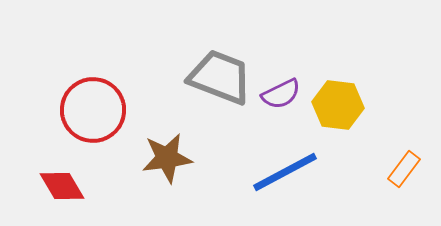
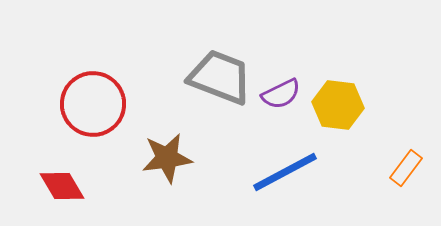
red circle: moved 6 px up
orange rectangle: moved 2 px right, 1 px up
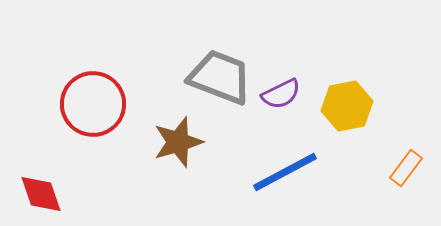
yellow hexagon: moved 9 px right, 1 px down; rotated 18 degrees counterclockwise
brown star: moved 11 px right, 16 px up; rotated 9 degrees counterclockwise
red diamond: moved 21 px left, 8 px down; rotated 12 degrees clockwise
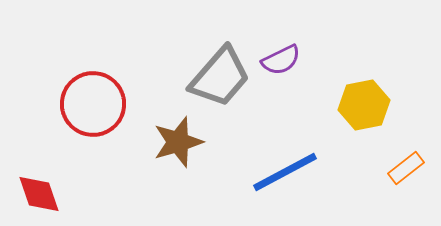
gray trapezoid: rotated 110 degrees clockwise
purple semicircle: moved 34 px up
yellow hexagon: moved 17 px right, 1 px up
orange rectangle: rotated 15 degrees clockwise
red diamond: moved 2 px left
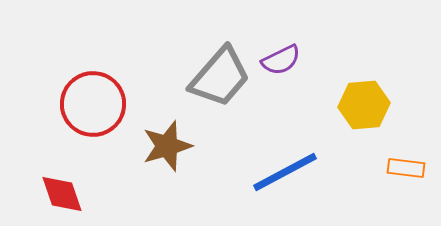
yellow hexagon: rotated 6 degrees clockwise
brown star: moved 11 px left, 4 px down
orange rectangle: rotated 45 degrees clockwise
red diamond: moved 23 px right
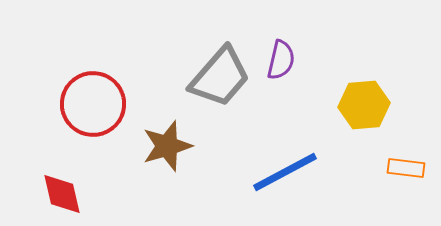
purple semicircle: rotated 51 degrees counterclockwise
red diamond: rotated 6 degrees clockwise
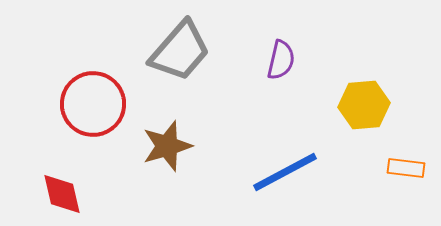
gray trapezoid: moved 40 px left, 26 px up
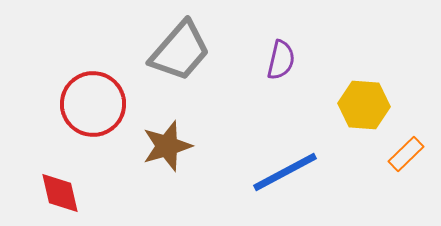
yellow hexagon: rotated 9 degrees clockwise
orange rectangle: moved 14 px up; rotated 51 degrees counterclockwise
red diamond: moved 2 px left, 1 px up
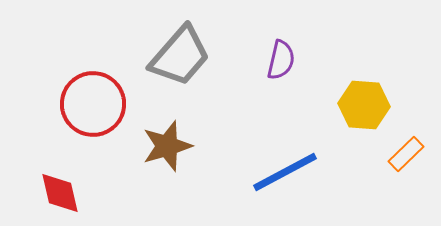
gray trapezoid: moved 5 px down
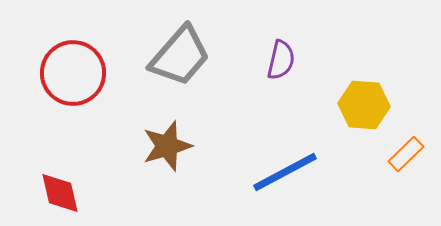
red circle: moved 20 px left, 31 px up
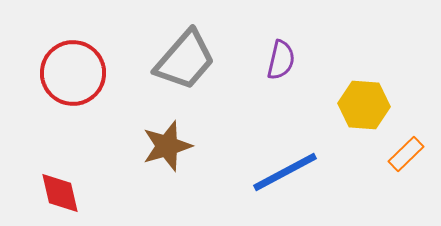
gray trapezoid: moved 5 px right, 4 px down
